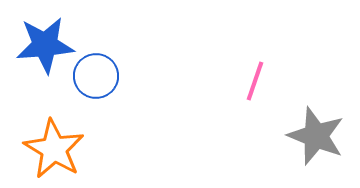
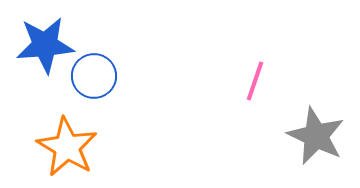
blue circle: moved 2 px left
gray star: rotated 4 degrees clockwise
orange star: moved 13 px right, 2 px up
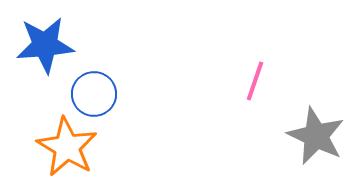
blue circle: moved 18 px down
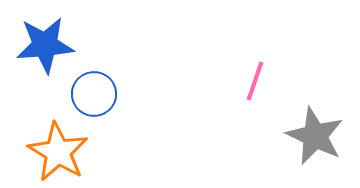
gray star: moved 1 px left
orange star: moved 9 px left, 5 px down
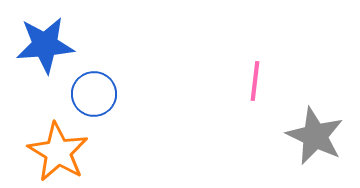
pink line: rotated 12 degrees counterclockwise
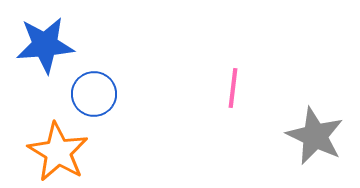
pink line: moved 22 px left, 7 px down
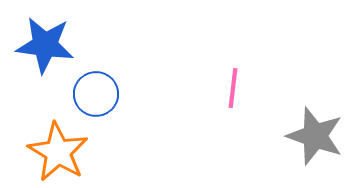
blue star: rotated 12 degrees clockwise
blue circle: moved 2 px right
gray star: rotated 6 degrees counterclockwise
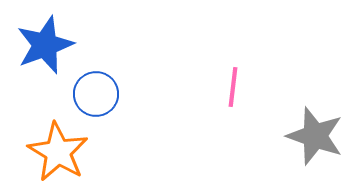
blue star: rotated 28 degrees counterclockwise
pink line: moved 1 px up
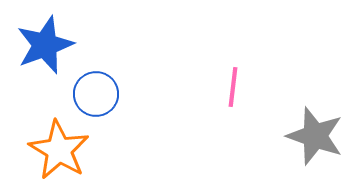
orange star: moved 1 px right, 2 px up
